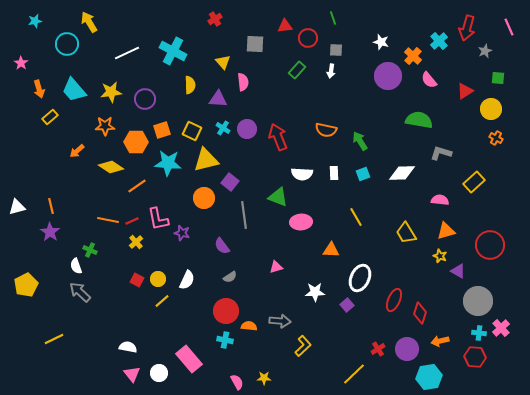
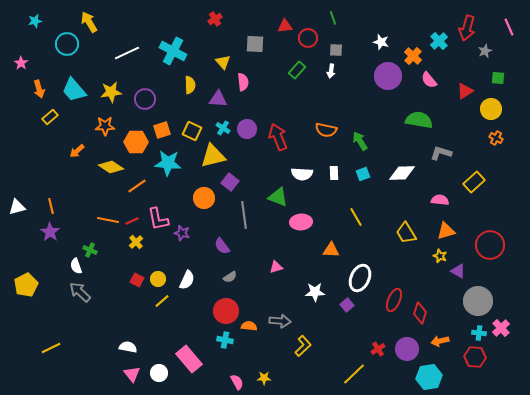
yellow triangle at (206, 160): moved 7 px right, 4 px up
yellow line at (54, 339): moved 3 px left, 9 px down
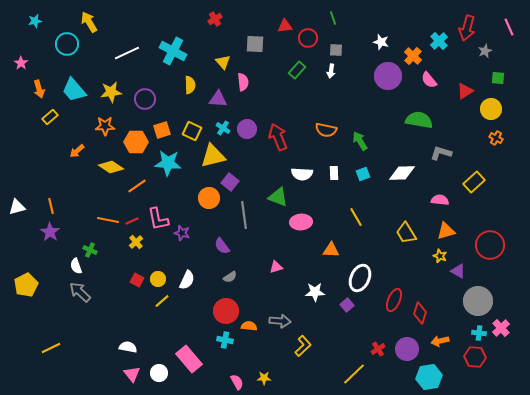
orange circle at (204, 198): moved 5 px right
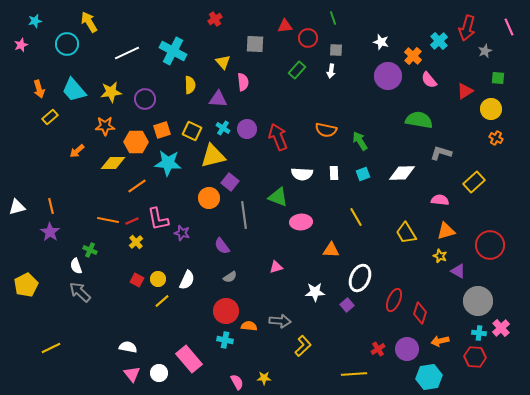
pink star at (21, 63): moved 18 px up; rotated 16 degrees clockwise
yellow diamond at (111, 167): moved 2 px right, 4 px up; rotated 35 degrees counterclockwise
yellow line at (354, 374): rotated 40 degrees clockwise
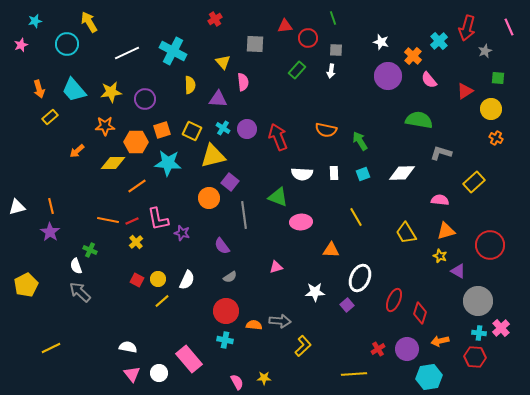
orange semicircle at (249, 326): moved 5 px right, 1 px up
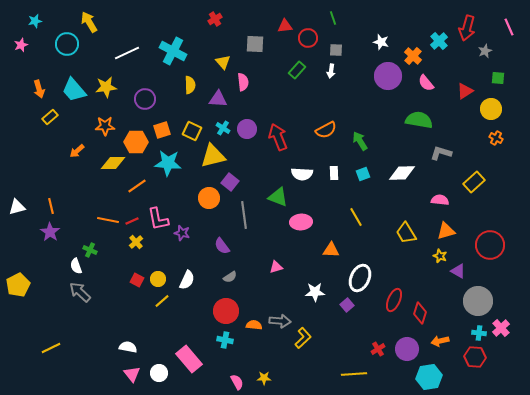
pink semicircle at (429, 80): moved 3 px left, 3 px down
yellow star at (111, 92): moved 5 px left, 5 px up
orange semicircle at (326, 130): rotated 40 degrees counterclockwise
yellow pentagon at (26, 285): moved 8 px left
yellow L-shape at (303, 346): moved 8 px up
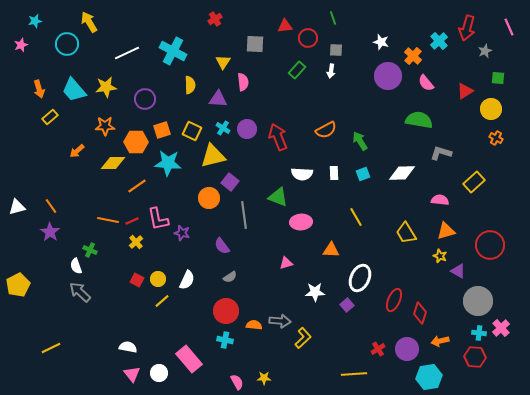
yellow triangle at (223, 62): rotated 14 degrees clockwise
orange line at (51, 206): rotated 21 degrees counterclockwise
pink triangle at (276, 267): moved 10 px right, 4 px up
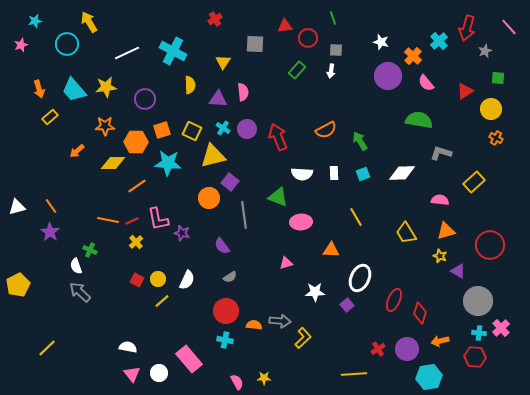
pink line at (509, 27): rotated 18 degrees counterclockwise
pink semicircle at (243, 82): moved 10 px down
yellow line at (51, 348): moved 4 px left; rotated 18 degrees counterclockwise
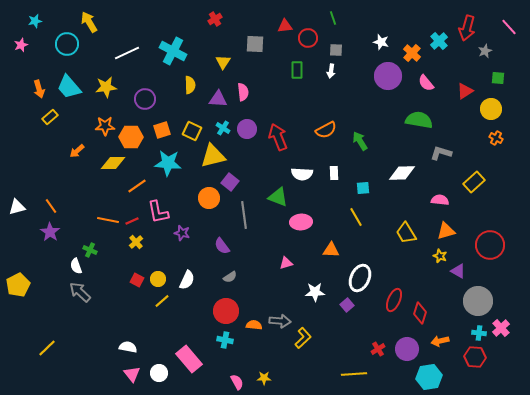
orange cross at (413, 56): moved 1 px left, 3 px up
green rectangle at (297, 70): rotated 42 degrees counterclockwise
cyan trapezoid at (74, 90): moved 5 px left, 3 px up
orange hexagon at (136, 142): moved 5 px left, 5 px up
cyan square at (363, 174): moved 14 px down; rotated 16 degrees clockwise
pink L-shape at (158, 219): moved 7 px up
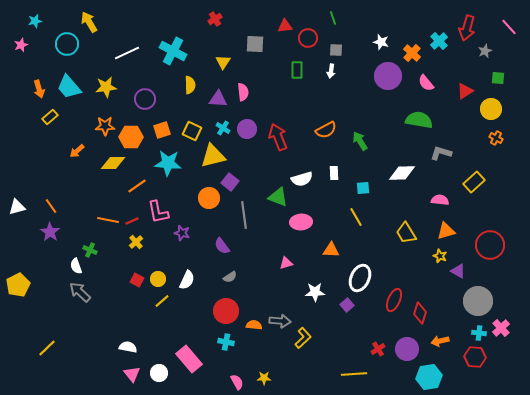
white semicircle at (302, 174): moved 5 px down; rotated 20 degrees counterclockwise
cyan cross at (225, 340): moved 1 px right, 2 px down
